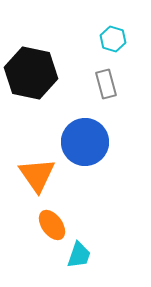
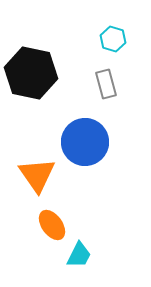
cyan trapezoid: rotated 8 degrees clockwise
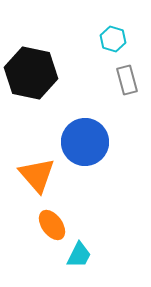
gray rectangle: moved 21 px right, 4 px up
orange triangle: rotated 6 degrees counterclockwise
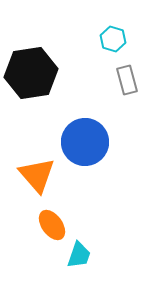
black hexagon: rotated 21 degrees counterclockwise
cyan trapezoid: rotated 8 degrees counterclockwise
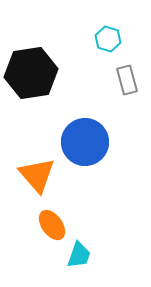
cyan hexagon: moved 5 px left
